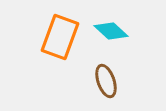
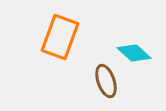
cyan diamond: moved 23 px right, 22 px down
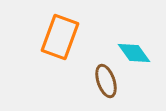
cyan diamond: rotated 12 degrees clockwise
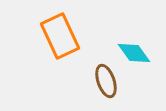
orange rectangle: moved 1 px up; rotated 45 degrees counterclockwise
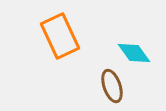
brown ellipse: moved 6 px right, 5 px down
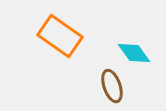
orange rectangle: rotated 30 degrees counterclockwise
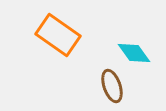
orange rectangle: moved 2 px left, 1 px up
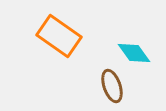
orange rectangle: moved 1 px right, 1 px down
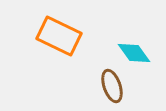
orange rectangle: rotated 9 degrees counterclockwise
